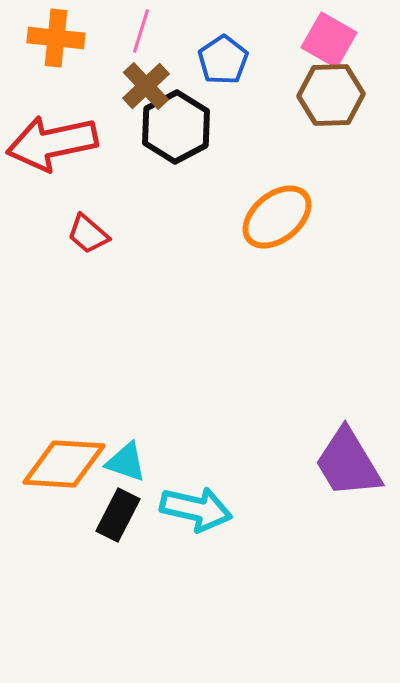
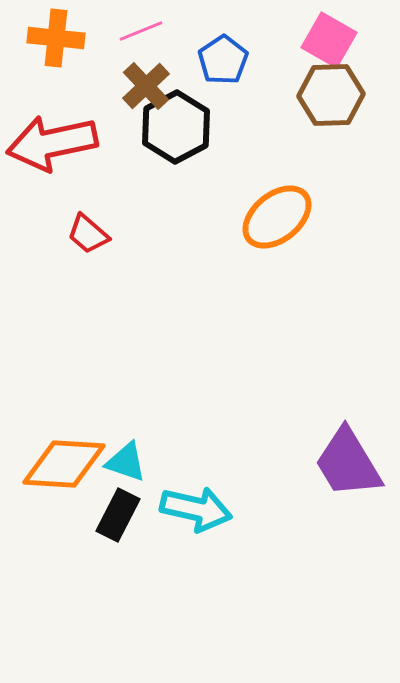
pink line: rotated 51 degrees clockwise
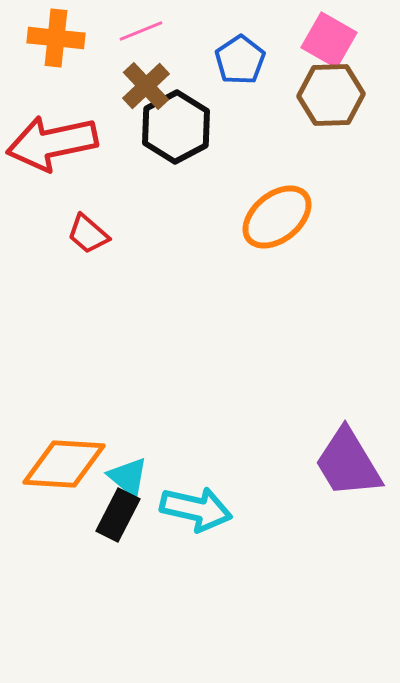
blue pentagon: moved 17 px right
cyan triangle: moved 2 px right, 15 px down; rotated 21 degrees clockwise
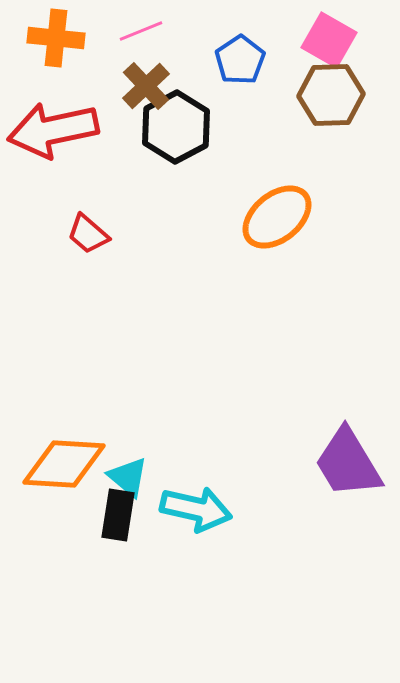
red arrow: moved 1 px right, 13 px up
black rectangle: rotated 18 degrees counterclockwise
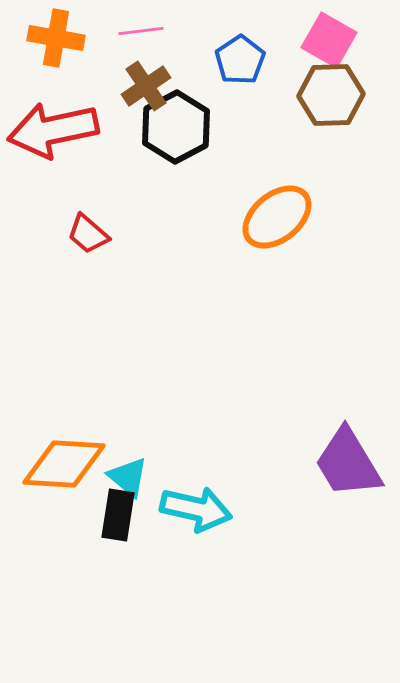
pink line: rotated 15 degrees clockwise
orange cross: rotated 4 degrees clockwise
brown cross: rotated 9 degrees clockwise
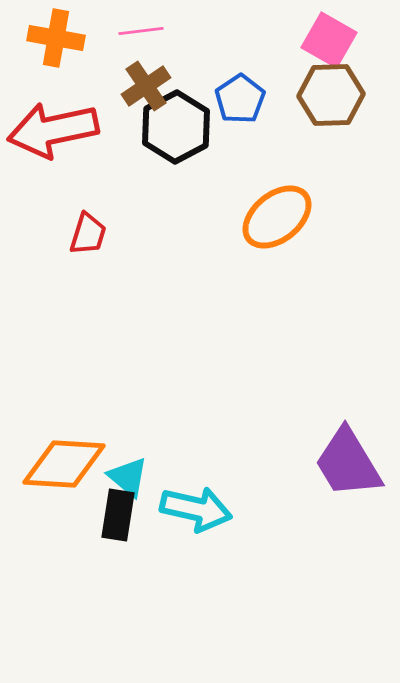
blue pentagon: moved 39 px down
red trapezoid: rotated 114 degrees counterclockwise
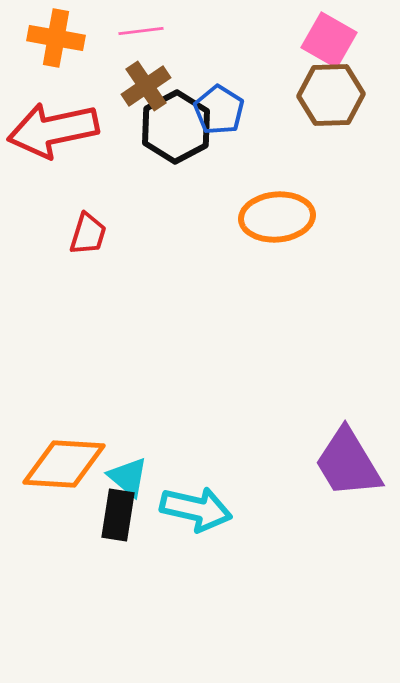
blue pentagon: moved 21 px left, 11 px down; rotated 6 degrees counterclockwise
orange ellipse: rotated 34 degrees clockwise
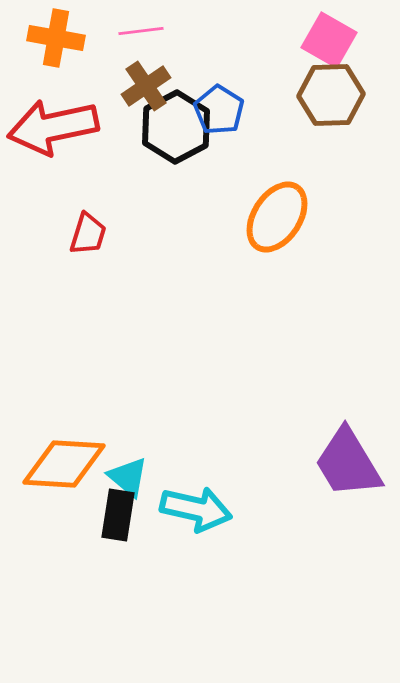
red arrow: moved 3 px up
orange ellipse: rotated 52 degrees counterclockwise
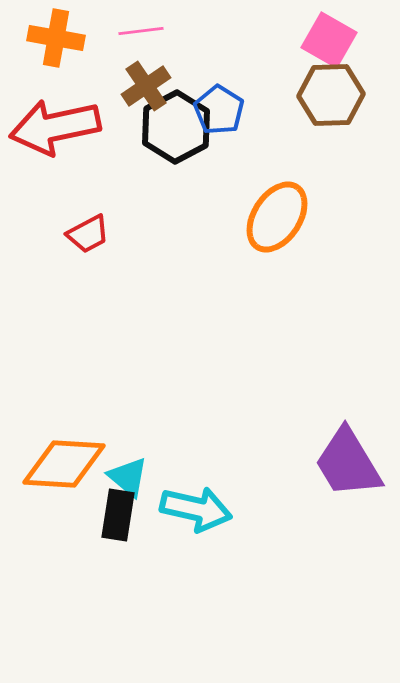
red arrow: moved 2 px right
red trapezoid: rotated 45 degrees clockwise
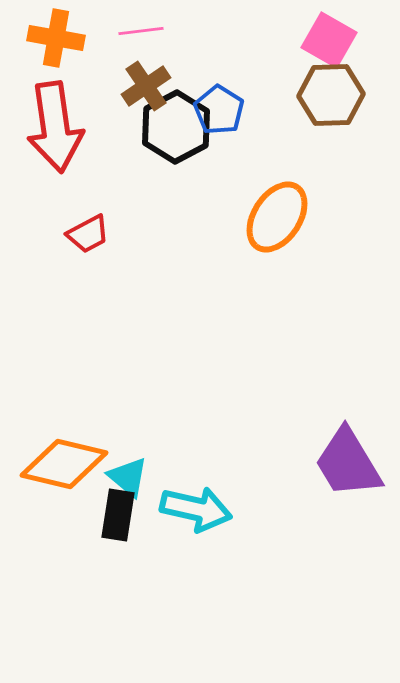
red arrow: rotated 86 degrees counterclockwise
orange diamond: rotated 10 degrees clockwise
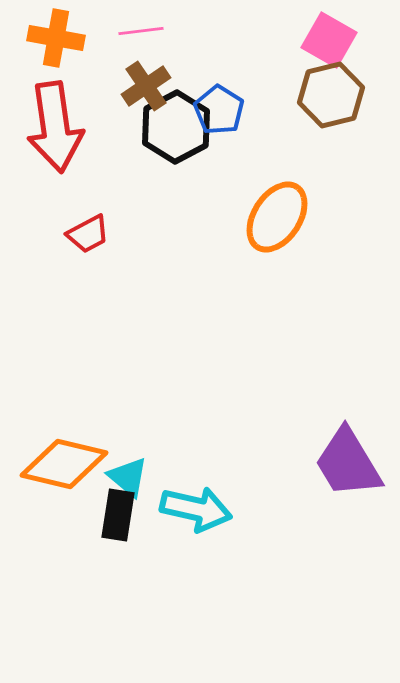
brown hexagon: rotated 12 degrees counterclockwise
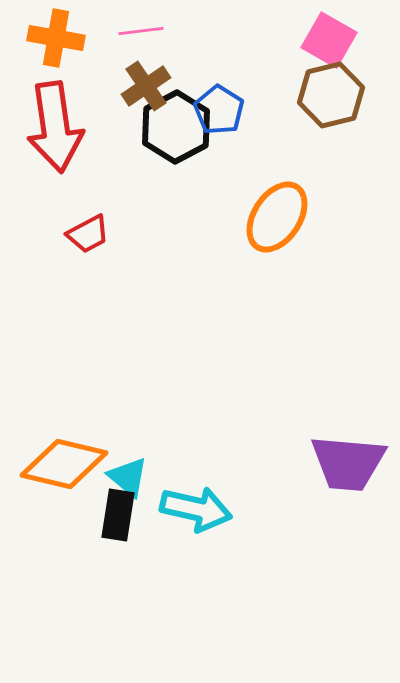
purple trapezoid: rotated 54 degrees counterclockwise
